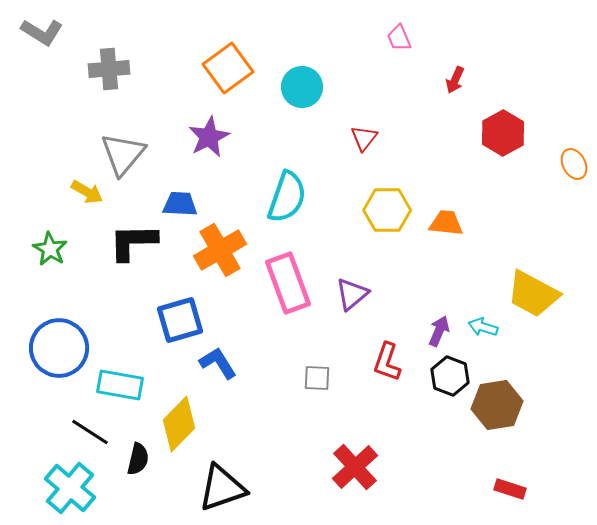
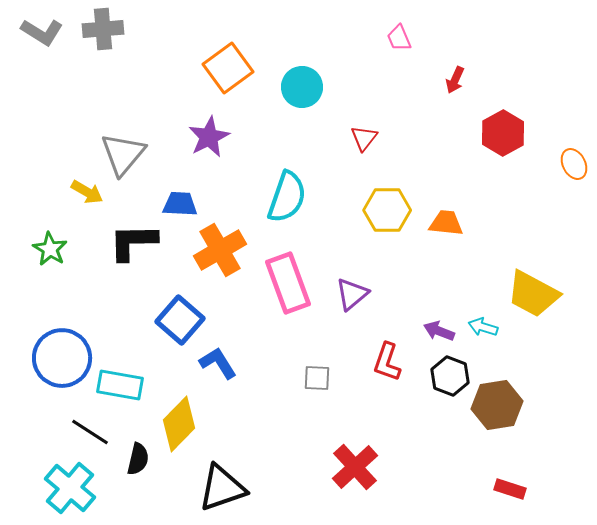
gray cross: moved 6 px left, 40 px up
blue square: rotated 33 degrees counterclockwise
purple arrow: rotated 92 degrees counterclockwise
blue circle: moved 3 px right, 10 px down
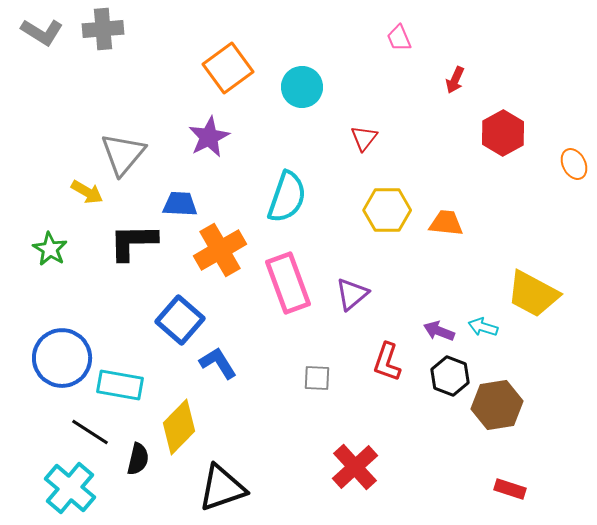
yellow diamond: moved 3 px down
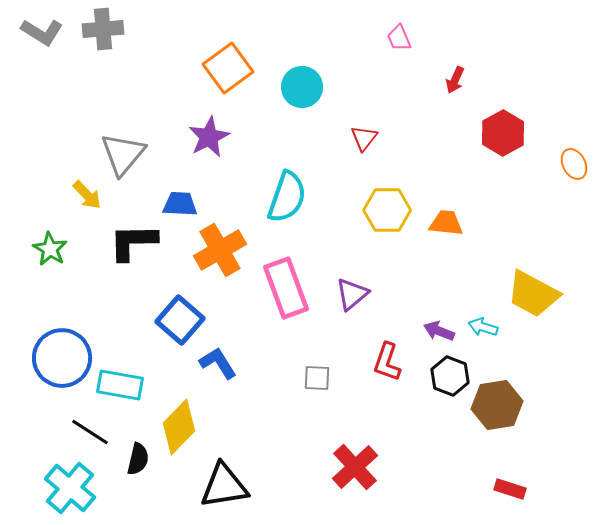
yellow arrow: moved 3 px down; rotated 16 degrees clockwise
pink rectangle: moved 2 px left, 5 px down
black triangle: moved 2 px right, 2 px up; rotated 10 degrees clockwise
